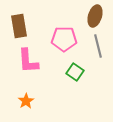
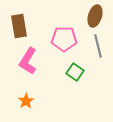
pink L-shape: rotated 36 degrees clockwise
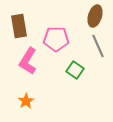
pink pentagon: moved 8 px left
gray line: rotated 10 degrees counterclockwise
green square: moved 2 px up
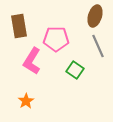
pink L-shape: moved 4 px right
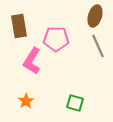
green square: moved 33 px down; rotated 18 degrees counterclockwise
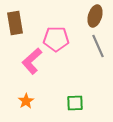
brown rectangle: moved 4 px left, 3 px up
pink L-shape: rotated 16 degrees clockwise
green square: rotated 18 degrees counterclockwise
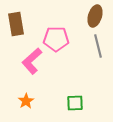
brown rectangle: moved 1 px right, 1 px down
gray line: rotated 10 degrees clockwise
